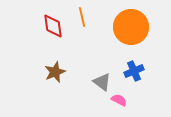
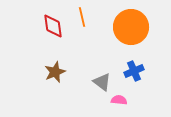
pink semicircle: rotated 21 degrees counterclockwise
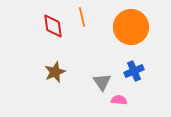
gray triangle: rotated 18 degrees clockwise
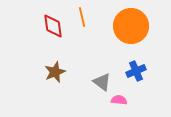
orange circle: moved 1 px up
blue cross: moved 2 px right
gray triangle: rotated 18 degrees counterclockwise
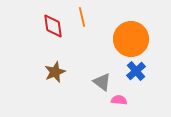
orange circle: moved 13 px down
blue cross: rotated 18 degrees counterclockwise
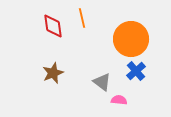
orange line: moved 1 px down
brown star: moved 2 px left, 1 px down
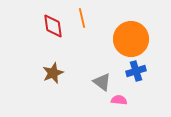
blue cross: rotated 24 degrees clockwise
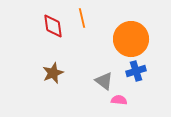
gray triangle: moved 2 px right, 1 px up
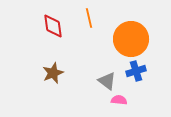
orange line: moved 7 px right
gray triangle: moved 3 px right
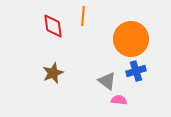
orange line: moved 6 px left, 2 px up; rotated 18 degrees clockwise
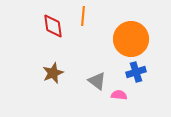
blue cross: moved 1 px down
gray triangle: moved 10 px left
pink semicircle: moved 5 px up
